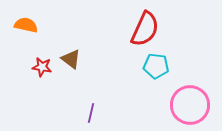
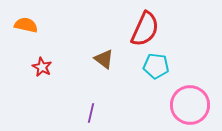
brown triangle: moved 33 px right
red star: rotated 18 degrees clockwise
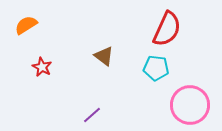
orange semicircle: rotated 45 degrees counterclockwise
red semicircle: moved 22 px right
brown triangle: moved 3 px up
cyan pentagon: moved 2 px down
purple line: moved 1 px right, 2 px down; rotated 36 degrees clockwise
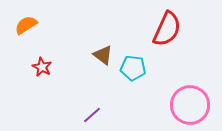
brown triangle: moved 1 px left, 1 px up
cyan pentagon: moved 23 px left
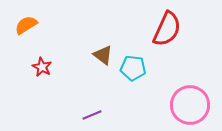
purple line: rotated 18 degrees clockwise
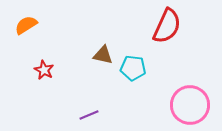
red semicircle: moved 3 px up
brown triangle: rotated 25 degrees counterclockwise
red star: moved 2 px right, 3 px down
purple line: moved 3 px left
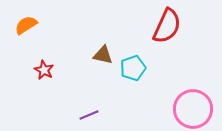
cyan pentagon: rotated 25 degrees counterclockwise
pink circle: moved 3 px right, 4 px down
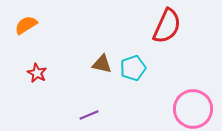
brown triangle: moved 1 px left, 9 px down
red star: moved 7 px left, 3 px down
